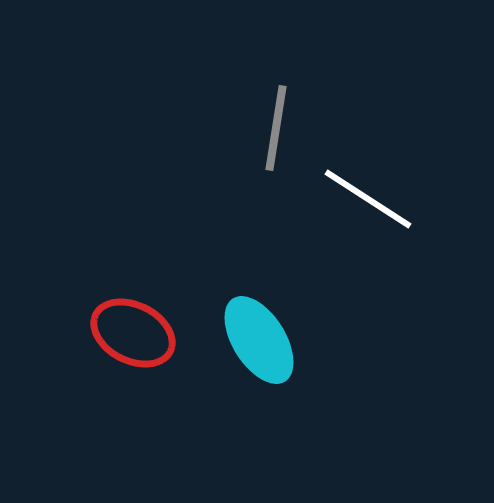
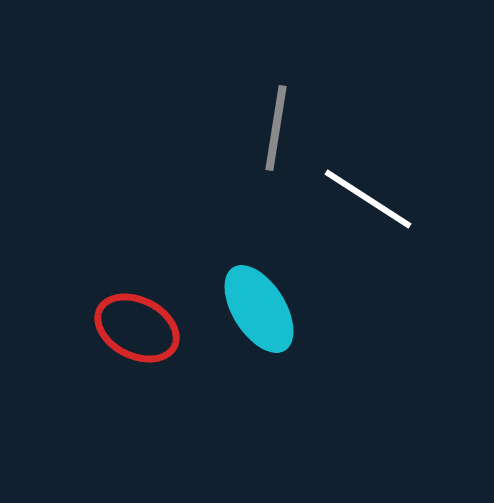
red ellipse: moved 4 px right, 5 px up
cyan ellipse: moved 31 px up
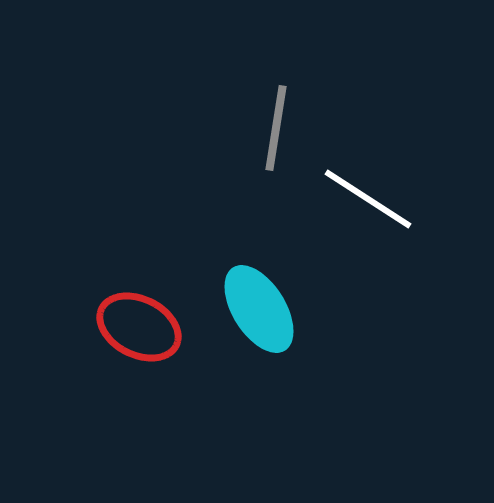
red ellipse: moved 2 px right, 1 px up
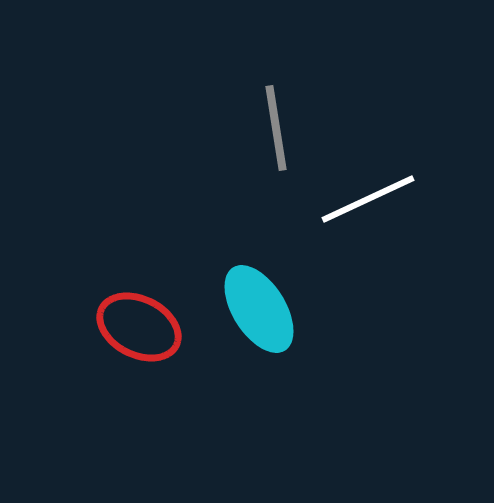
gray line: rotated 18 degrees counterclockwise
white line: rotated 58 degrees counterclockwise
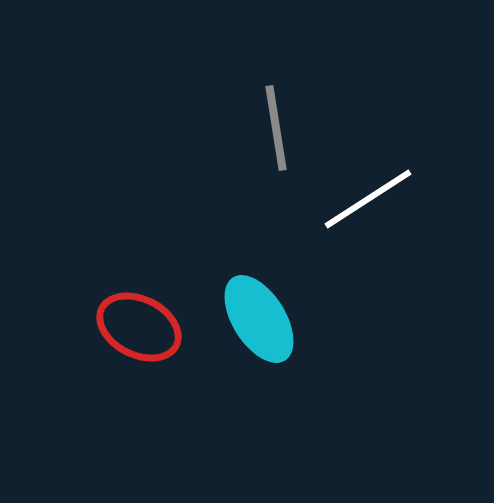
white line: rotated 8 degrees counterclockwise
cyan ellipse: moved 10 px down
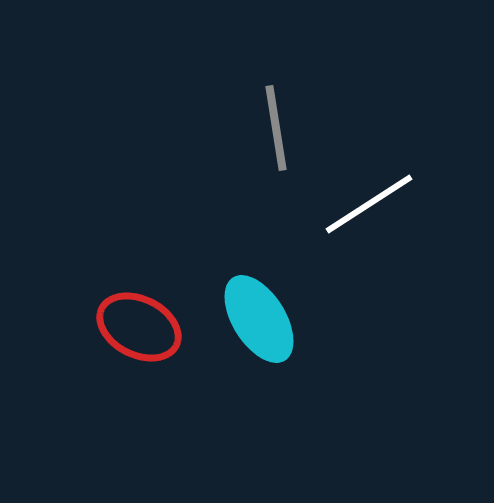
white line: moved 1 px right, 5 px down
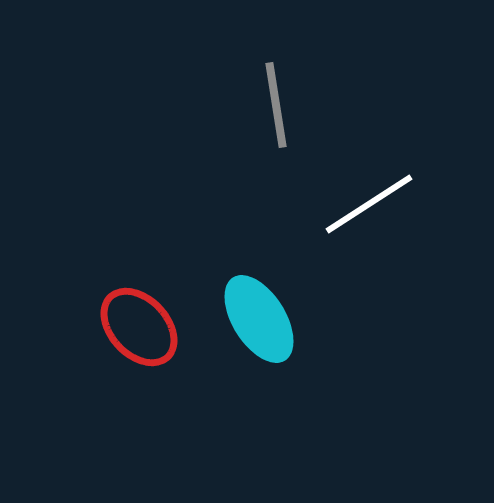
gray line: moved 23 px up
red ellipse: rotated 20 degrees clockwise
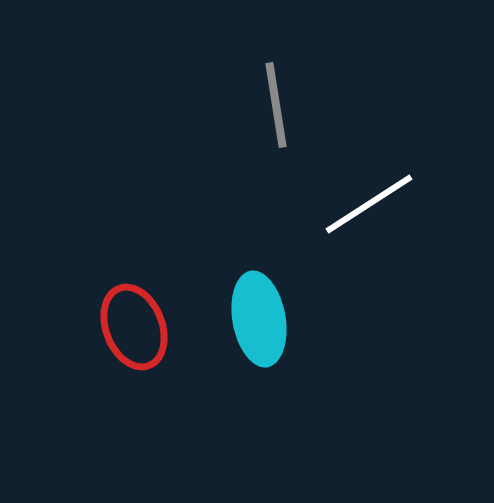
cyan ellipse: rotated 22 degrees clockwise
red ellipse: moved 5 px left; rotated 22 degrees clockwise
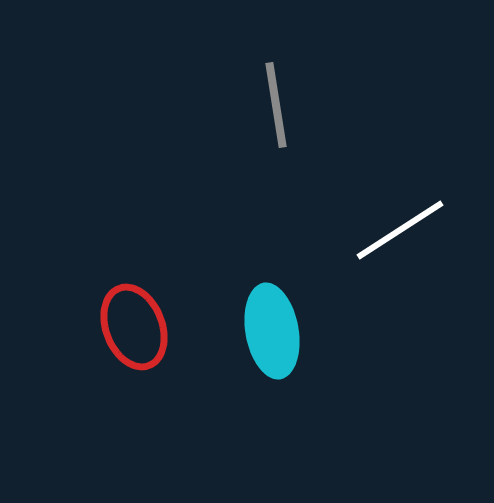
white line: moved 31 px right, 26 px down
cyan ellipse: moved 13 px right, 12 px down
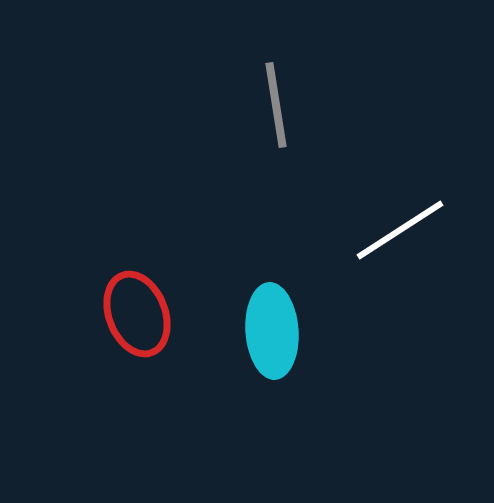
red ellipse: moved 3 px right, 13 px up
cyan ellipse: rotated 6 degrees clockwise
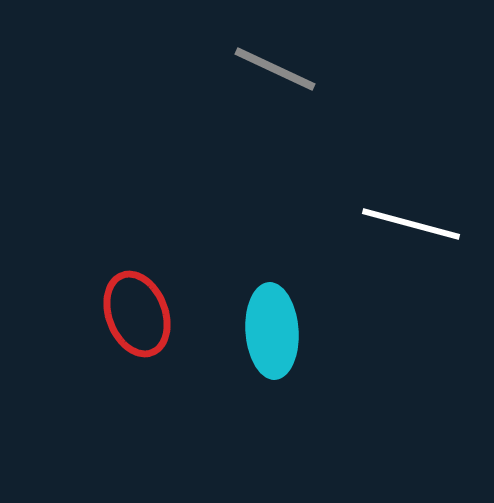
gray line: moved 1 px left, 36 px up; rotated 56 degrees counterclockwise
white line: moved 11 px right, 6 px up; rotated 48 degrees clockwise
